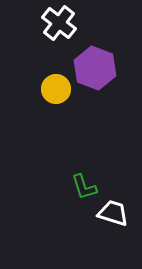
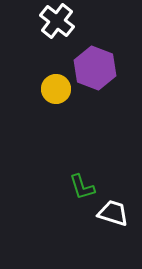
white cross: moved 2 px left, 2 px up
green L-shape: moved 2 px left
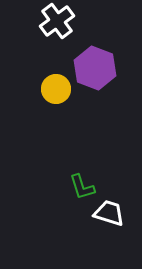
white cross: rotated 16 degrees clockwise
white trapezoid: moved 4 px left
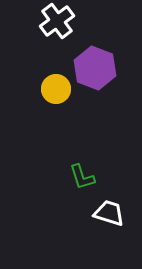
green L-shape: moved 10 px up
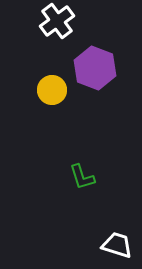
yellow circle: moved 4 px left, 1 px down
white trapezoid: moved 8 px right, 32 px down
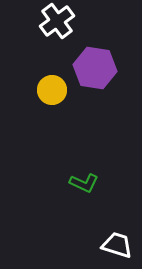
purple hexagon: rotated 12 degrees counterclockwise
green L-shape: moved 2 px right, 6 px down; rotated 48 degrees counterclockwise
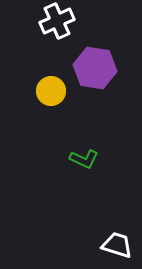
white cross: rotated 12 degrees clockwise
yellow circle: moved 1 px left, 1 px down
green L-shape: moved 24 px up
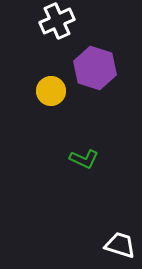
purple hexagon: rotated 9 degrees clockwise
white trapezoid: moved 3 px right
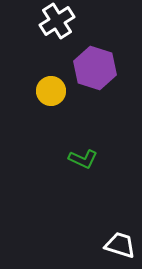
white cross: rotated 8 degrees counterclockwise
green L-shape: moved 1 px left
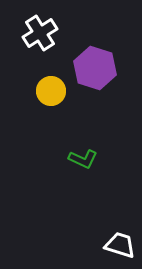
white cross: moved 17 px left, 12 px down
